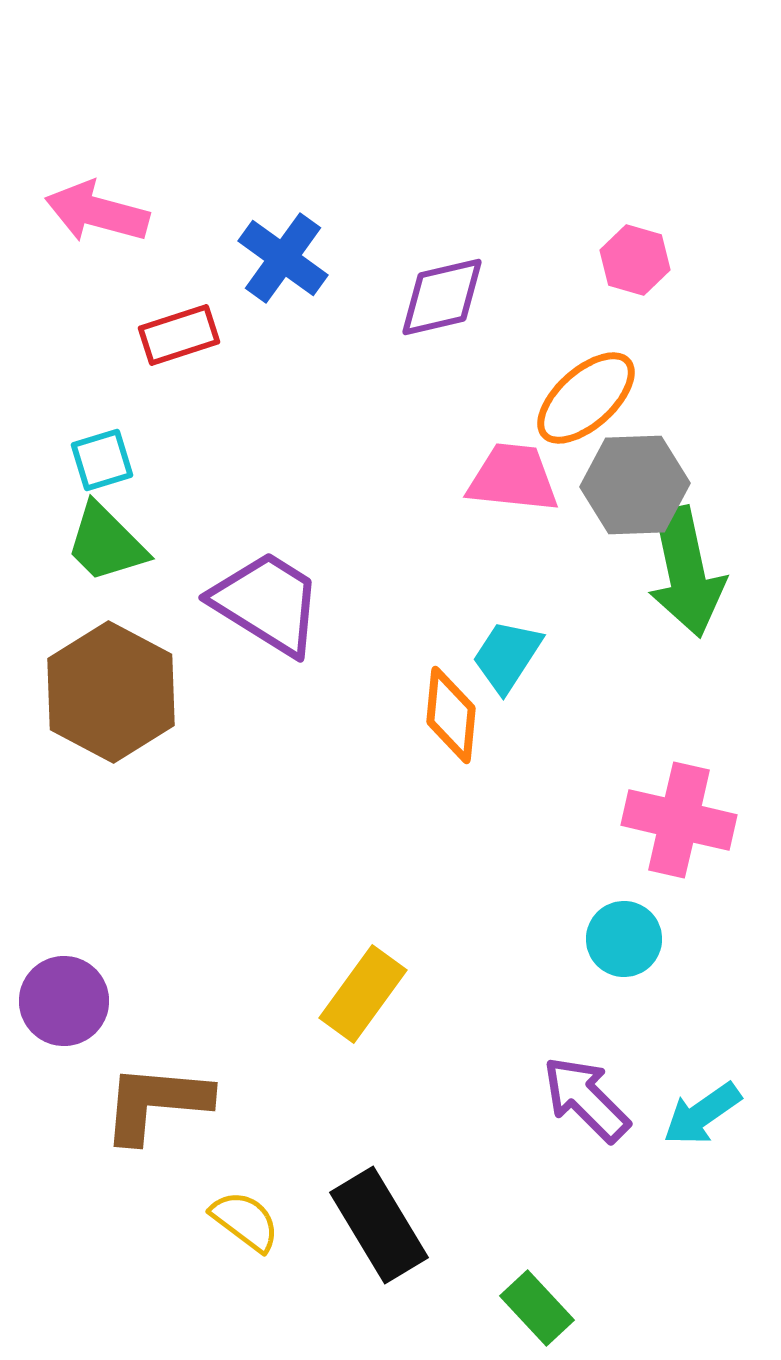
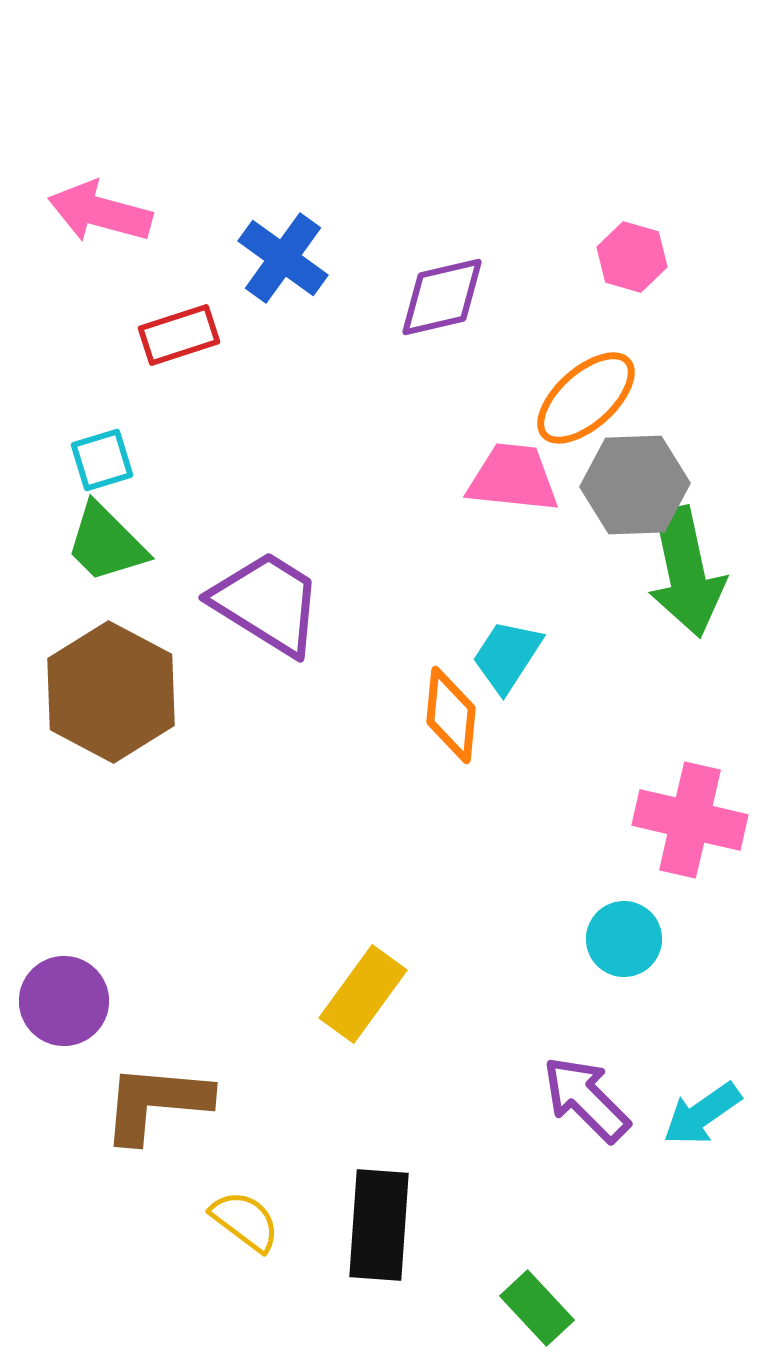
pink arrow: moved 3 px right
pink hexagon: moved 3 px left, 3 px up
pink cross: moved 11 px right
black rectangle: rotated 35 degrees clockwise
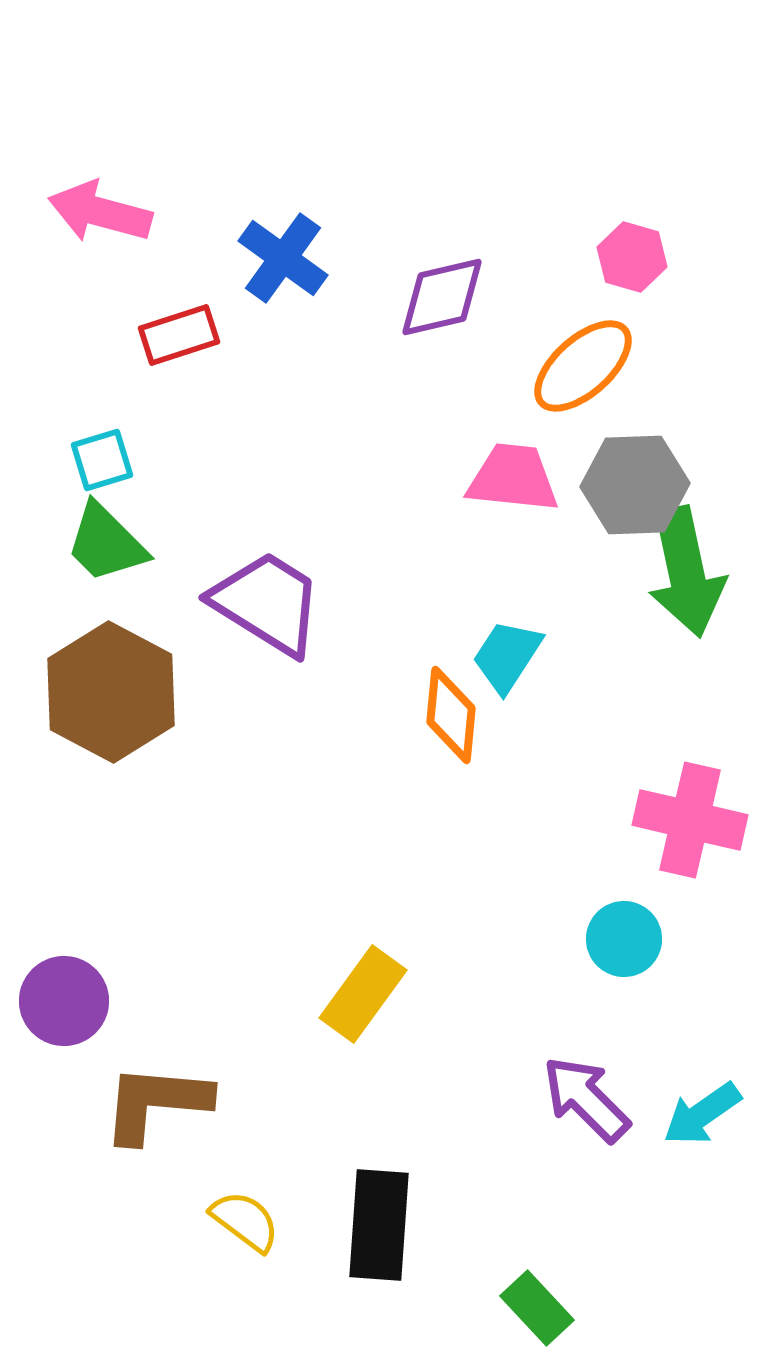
orange ellipse: moved 3 px left, 32 px up
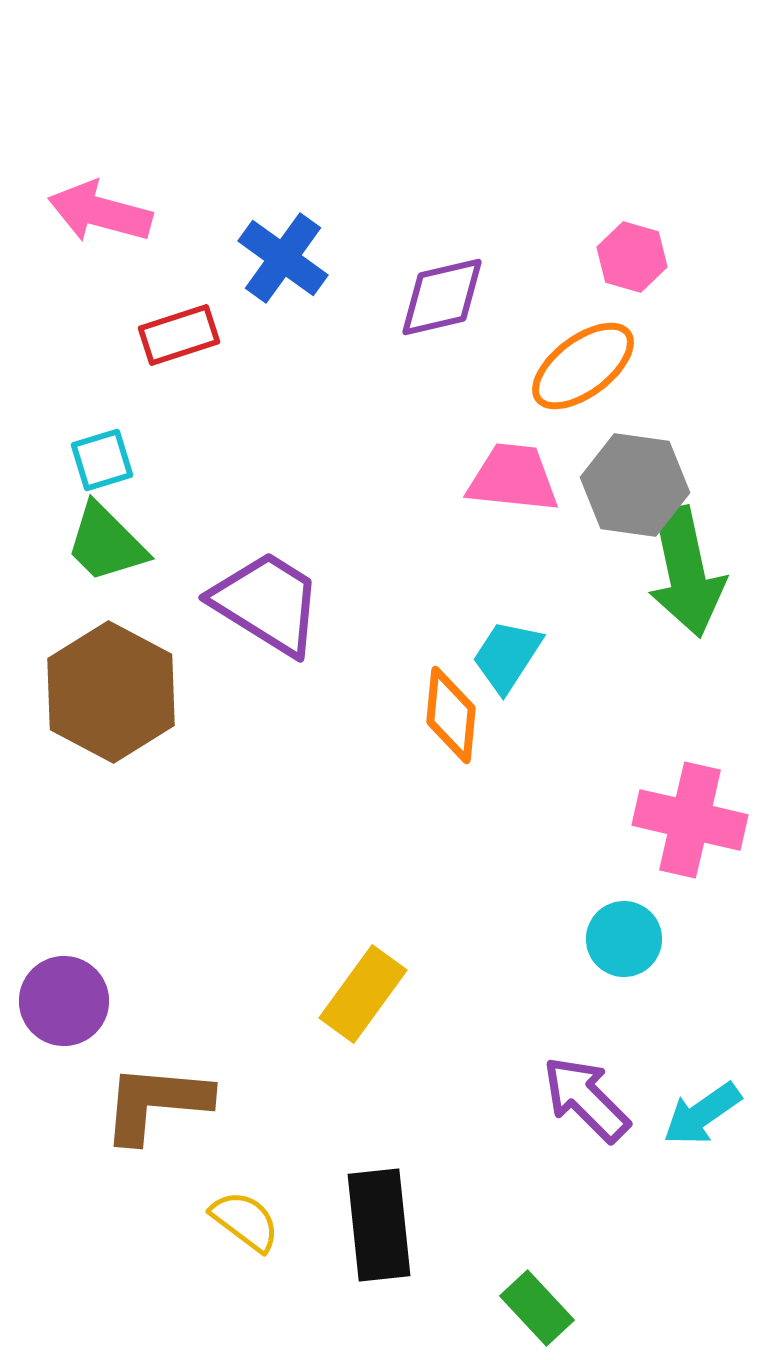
orange ellipse: rotated 5 degrees clockwise
gray hexagon: rotated 10 degrees clockwise
black rectangle: rotated 10 degrees counterclockwise
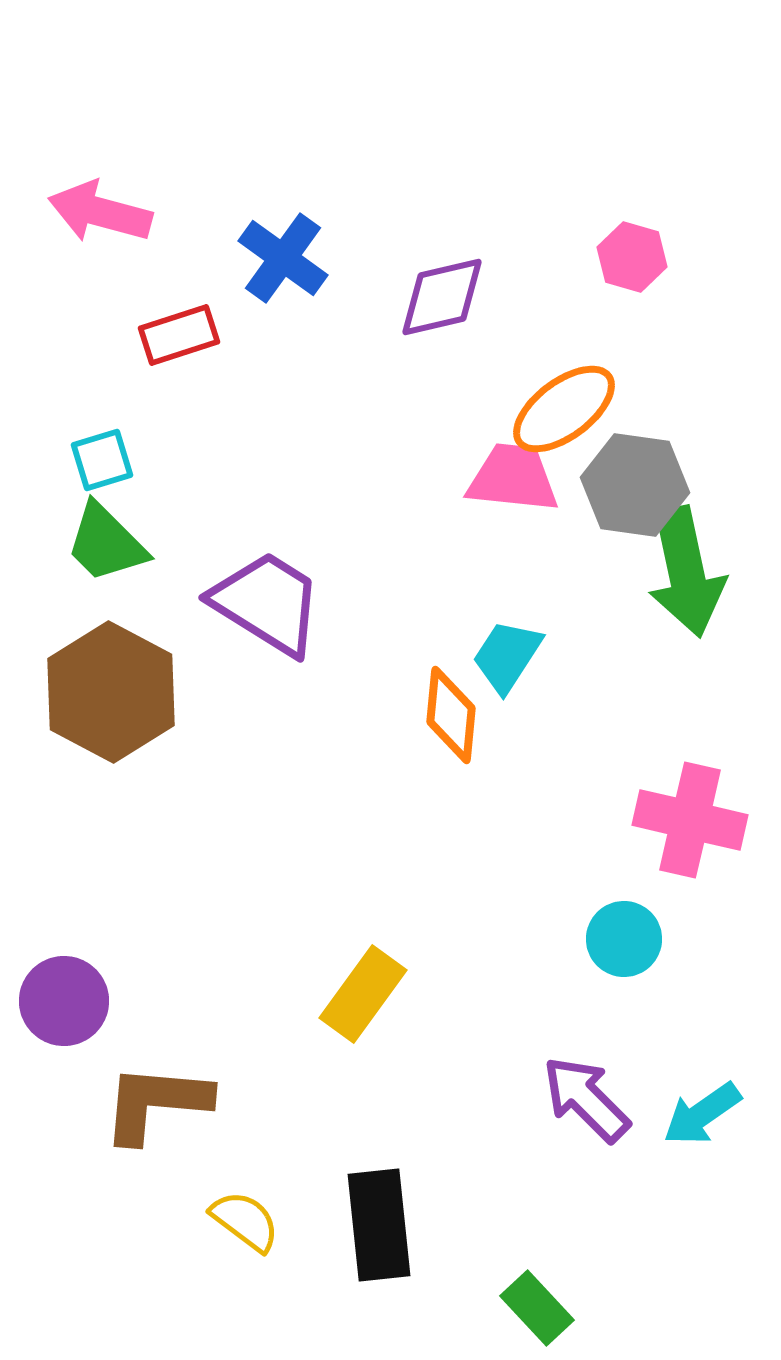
orange ellipse: moved 19 px left, 43 px down
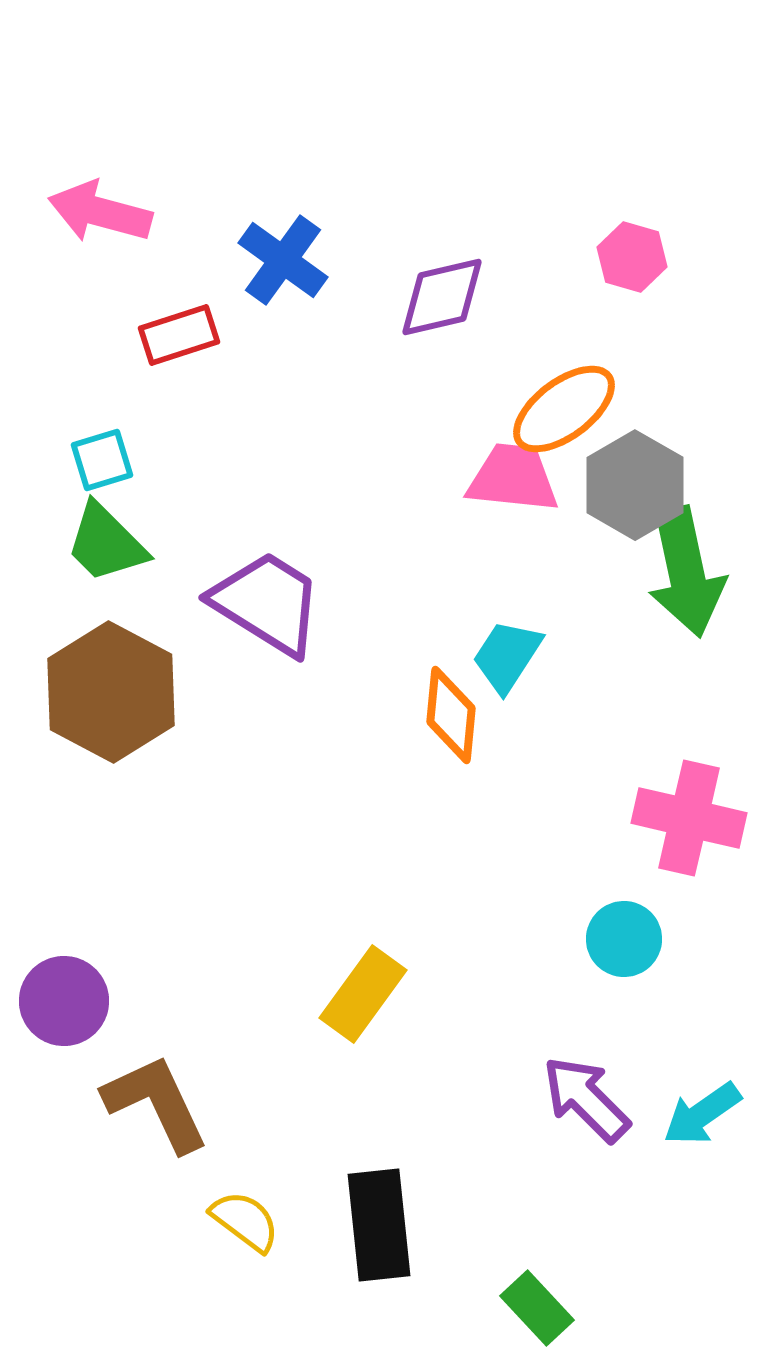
blue cross: moved 2 px down
gray hexagon: rotated 22 degrees clockwise
pink cross: moved 1 px left, 2 px up
brown L-shape: rotated 60 degrees clockwise
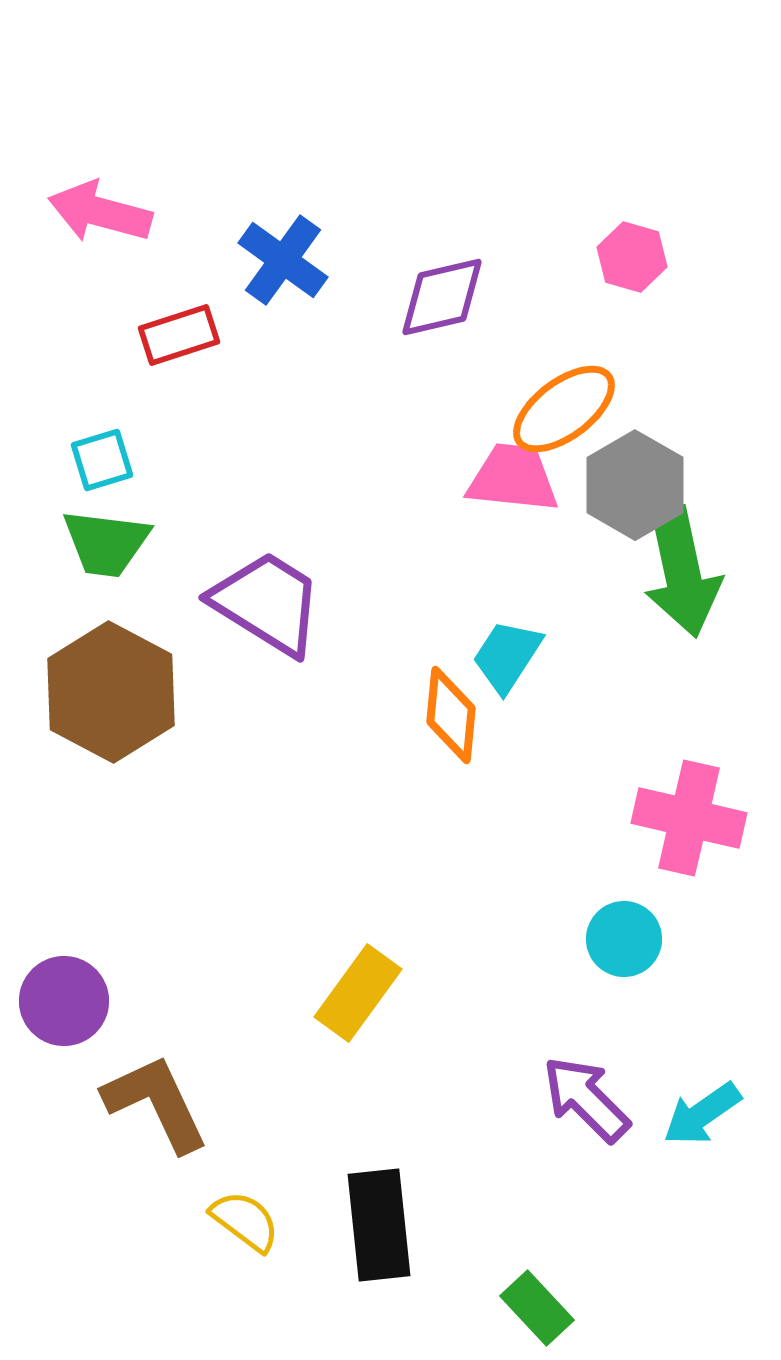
green trapezoid: rotated 38 degrees counterclockwise
green arrow: moved 4 px left
yellow rectangle: moved 5 px left, 1 px up
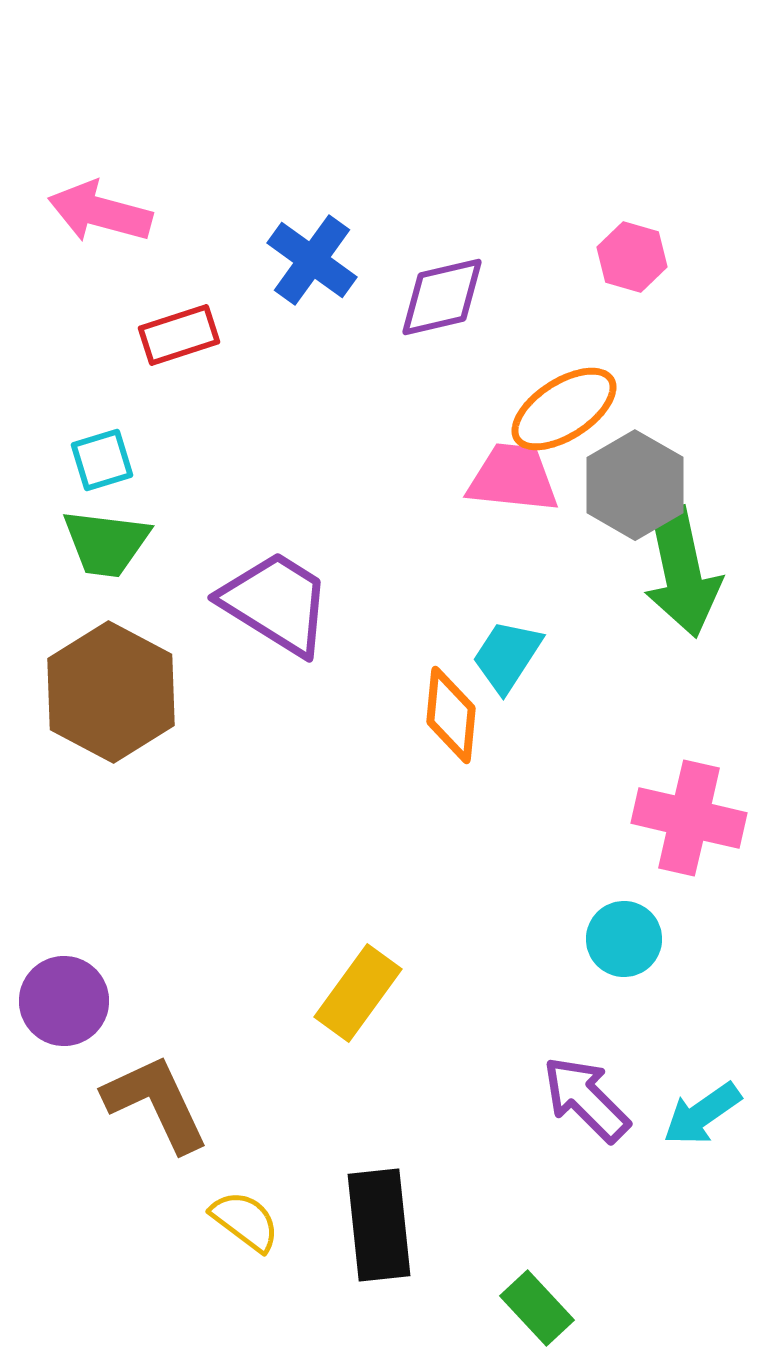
blue cross: moved 29 px right
orange ellipse: rotated 4 degrees clockwise
purple trapezoid: moved 9 px right
